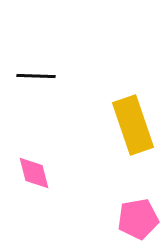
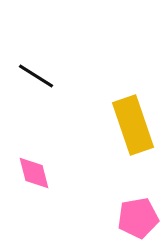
black line: rotated 30 degrees clockwise
pink pentagon: moved 1 px up
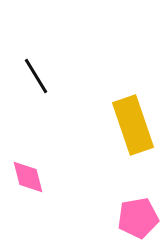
black line: rotated 27 degrees clockwise
pink diamond: moved 6 px left, 4 px down
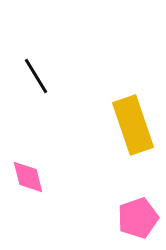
pink pentagon: rotated 9 degrees counterclockwise
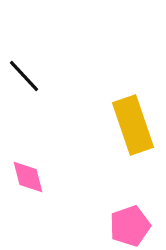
black line: moved 12 px left; rotated 12 degrees counterclockwise
pink pentagon: moved 8 px left, 8 px down
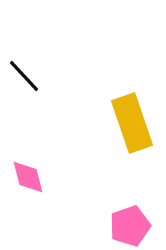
yellow rectangle: moved 1 px left, 2 px up
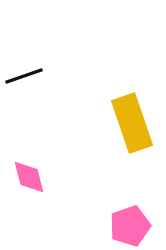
black line: rotated 66 degrees counterclockwise
pink diamond: moved 1 px right
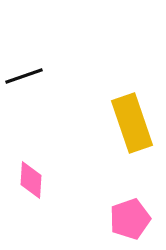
pink diamond: moved 2 px right, 3 px down; rotated 18 degrees clockwise
pink pentagon: moved 7 px up
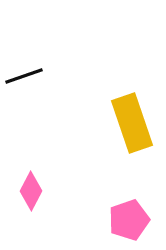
pink diamond: moved 11 px down; rotated 24 degrees clockwise
pink pentagon: moved 1 px left, 1 px down
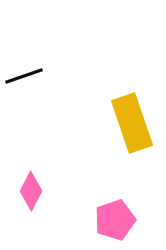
pink pentagon: moved 14 px left
